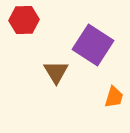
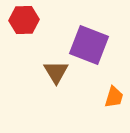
purple square: moved 4 px left; rotated 12 degrees counterclockwise
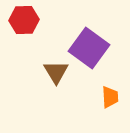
purple square: moved 3 px down; rotated 15 degrees clockwise
orange trapezoid: moved 4 px left; rotated 20 degrees counterclockwise
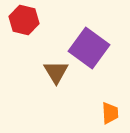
red hexagon: rotated 16 degrees clockwise
orange trapezoid: moved 16 px down
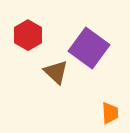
red hexagon: moved 4 px right, 15 px down; rotated 16 degrees clockwise
brown triangle: rotated 16 degrees counterclockwise
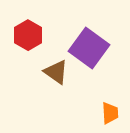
brown triangle: rotated 8 degrees counterclockwise
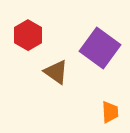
purple square: moved 11 px right
orange trapezoid: moved 1 px up
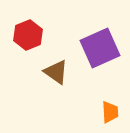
red hexagon: rotated 8 degrees clockwise
purple square: rotated 30 degrees clockwise
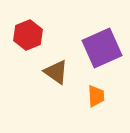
purple square: moved 2 px right
orange trapezoid: moved 14 px left, 16 px up
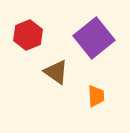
purple square: moved 8 px left, 10 px up; rotated 15 degrees counterclockwise
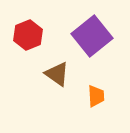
purple square: moved 2 px left, 2 px up
brown triangle: moved 1 px right, 2 px down
